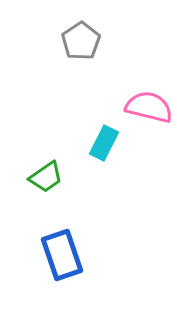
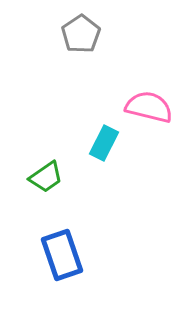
gray pentagon: moved 7 px up
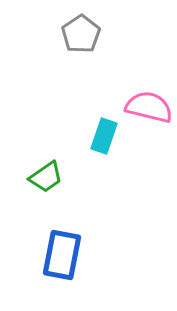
cyan rectangle: moved 7 px up; rotated 8 degrees counterclockwise
blue rectangle: rotated 30 degrees clockwise
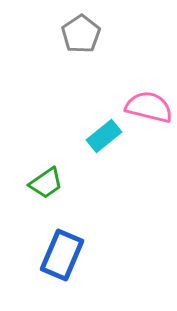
cyan rectangle: rotated 32 degrees clockwise
green trapezoid: moved 6 px down
blue rectangle: rotated 12 degrees clockwise
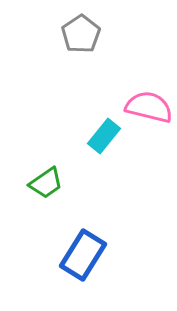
cyan rectangle: rotated 12 degrees counterclockwise
blue rectangle: moved 21 px right; rotated 9 degrees clockwise
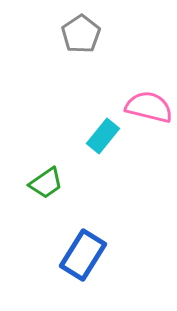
cyan rectangle: moved 1 px left
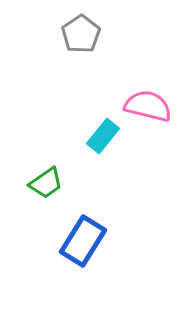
pink semicircle: moved 1 px left, 1 px up
blue rectangle: moved 14 px up
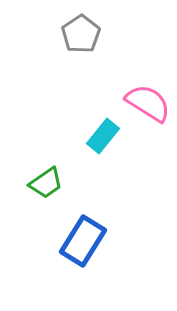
pink semicircle: moved 3 px up; rotated 18 degrees clockwise
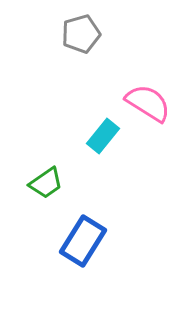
gray pentagon: rotated 18 degrees clockwise
